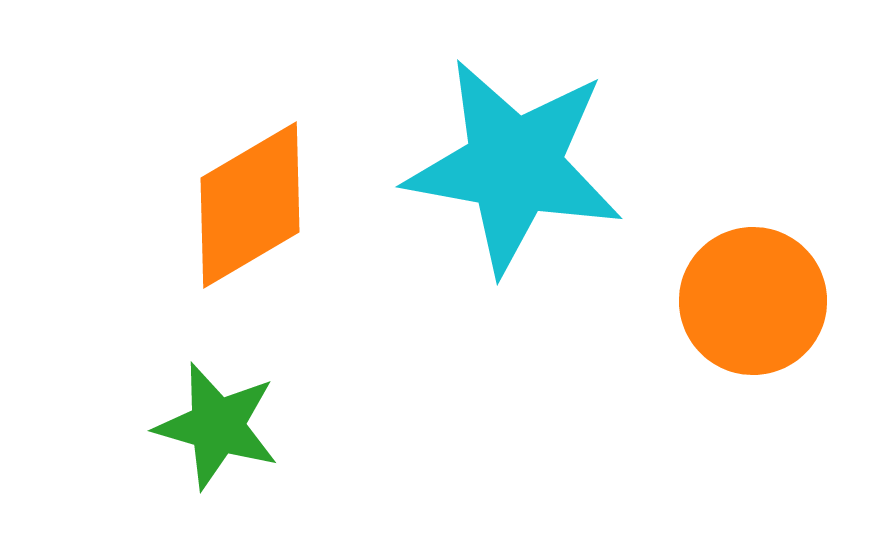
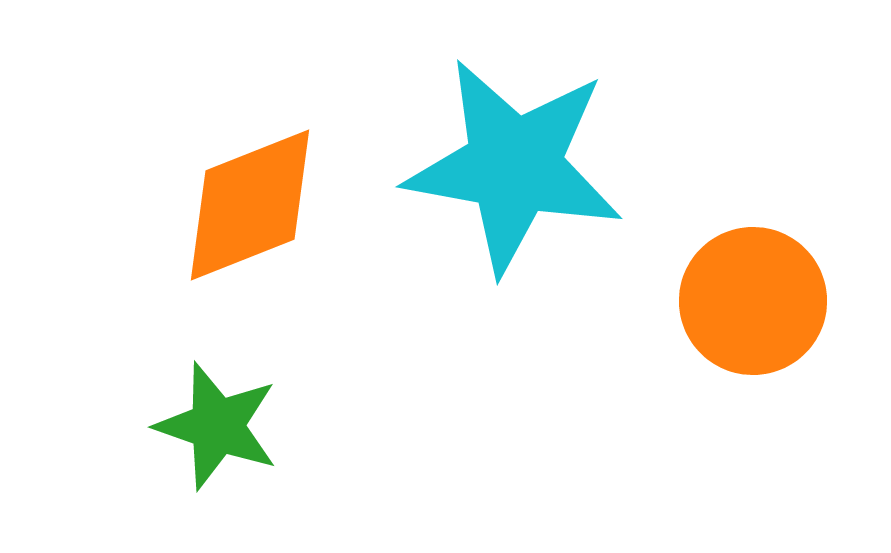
orange diamond: rotated 9 degrees clockwise
green star: rotated 3 degrees clockwise
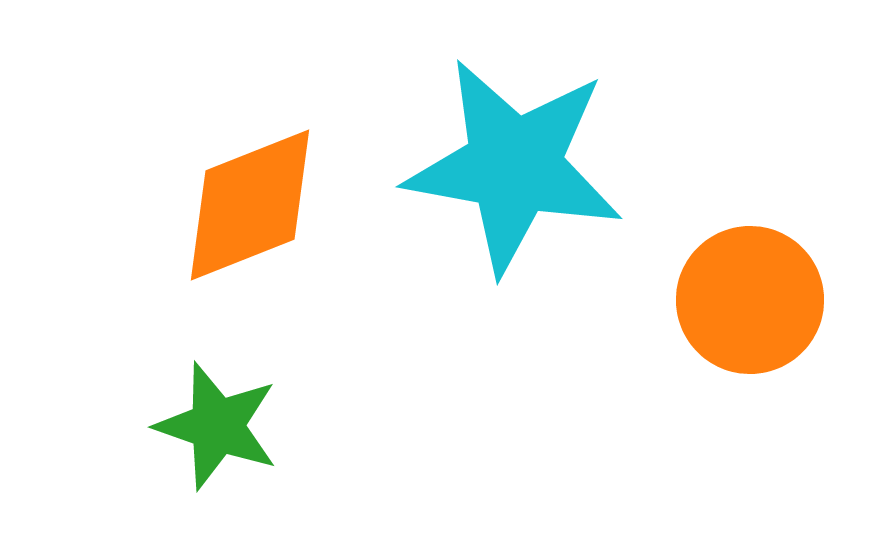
orange circle: moved 3 px left, 1 px up
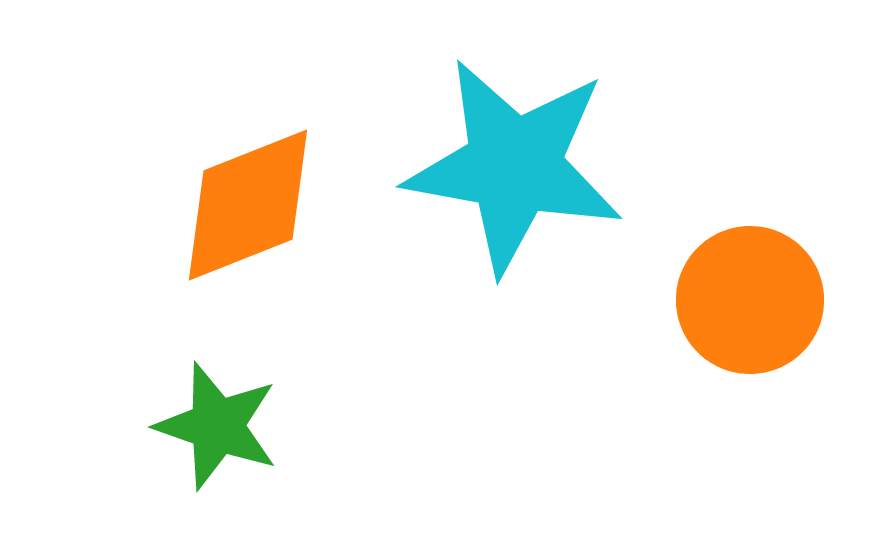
orange diamond: moved 2 px left
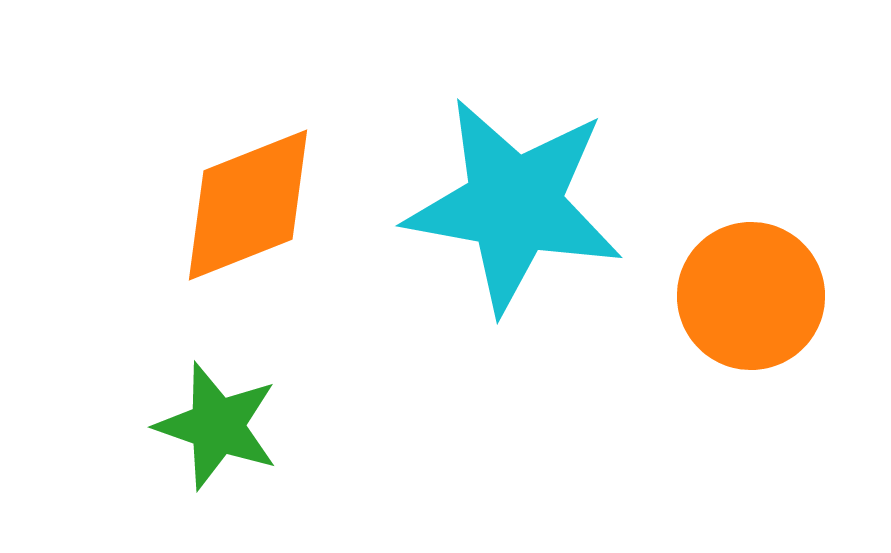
cyan star: moved 39 px down
orange circle: moved 1 px right, 4 px up
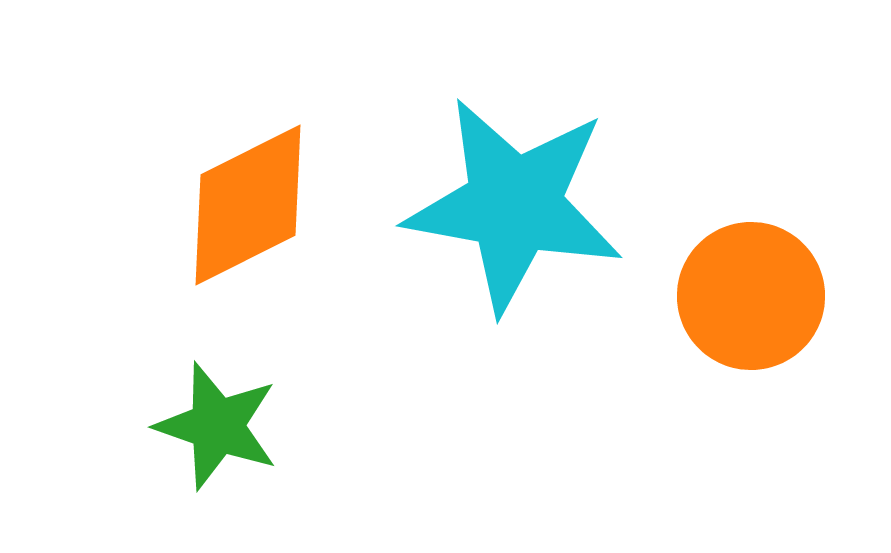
orange diamond: rotated 5 degrees counterclockwise
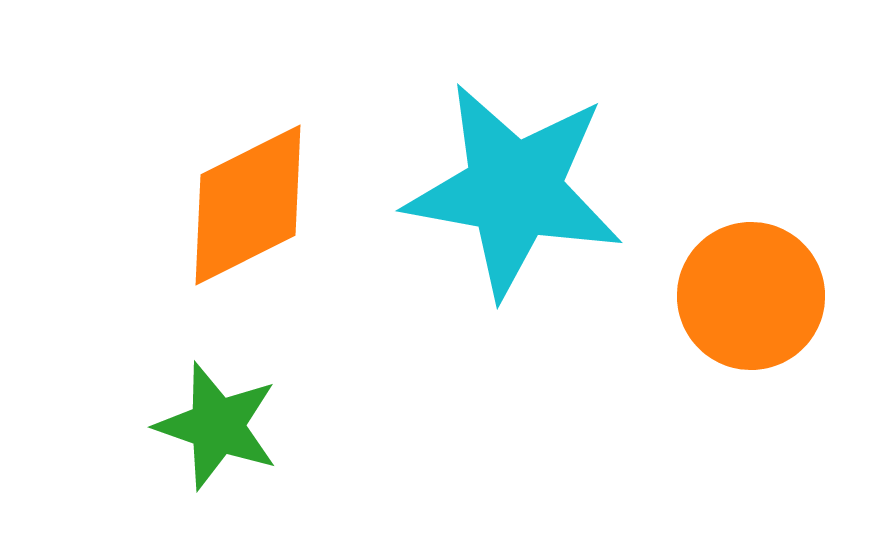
cyan star: moved 15 px up
